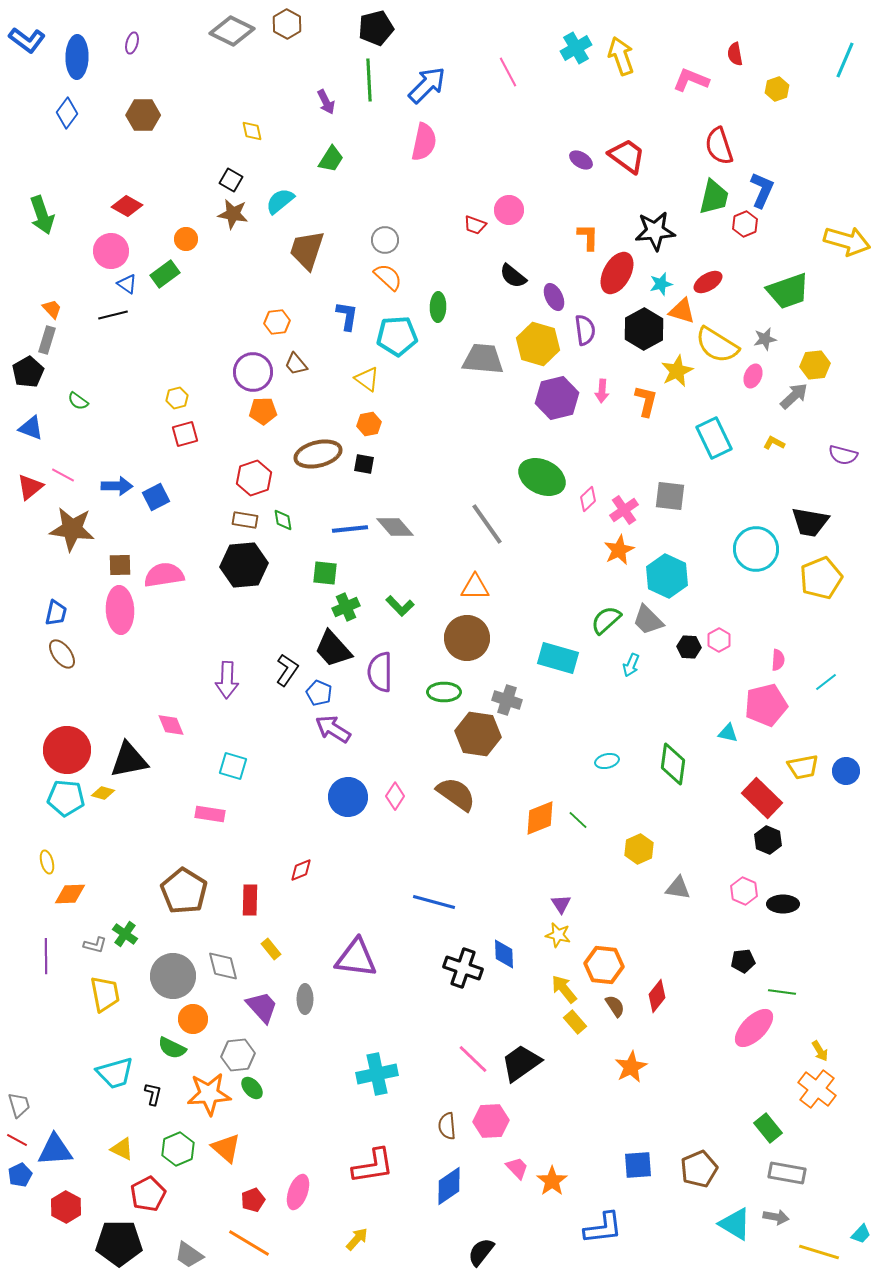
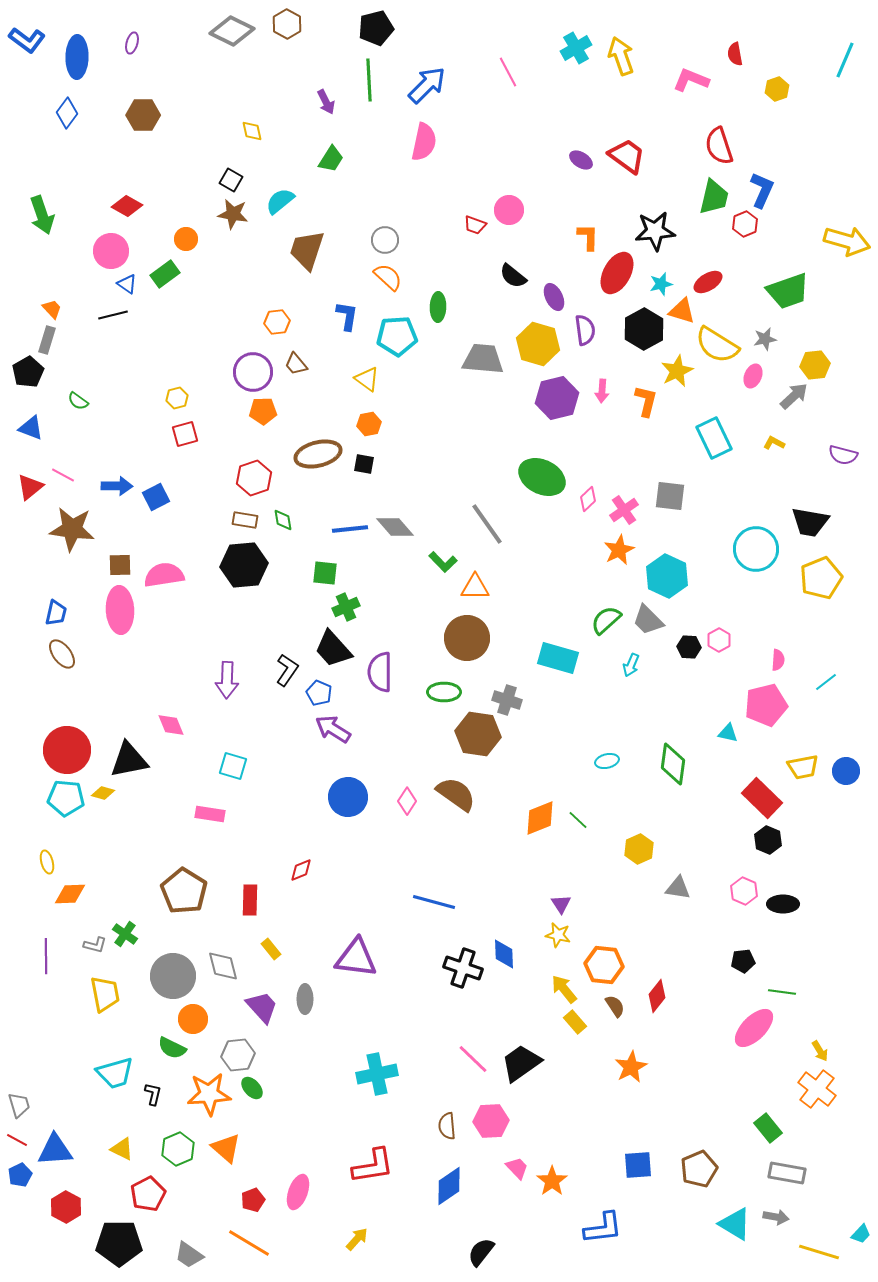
green L-shape at (400, 606): moved 43 px right, 44 px up
pink diamond at (395, 796): moved 12 px right, 5 px down
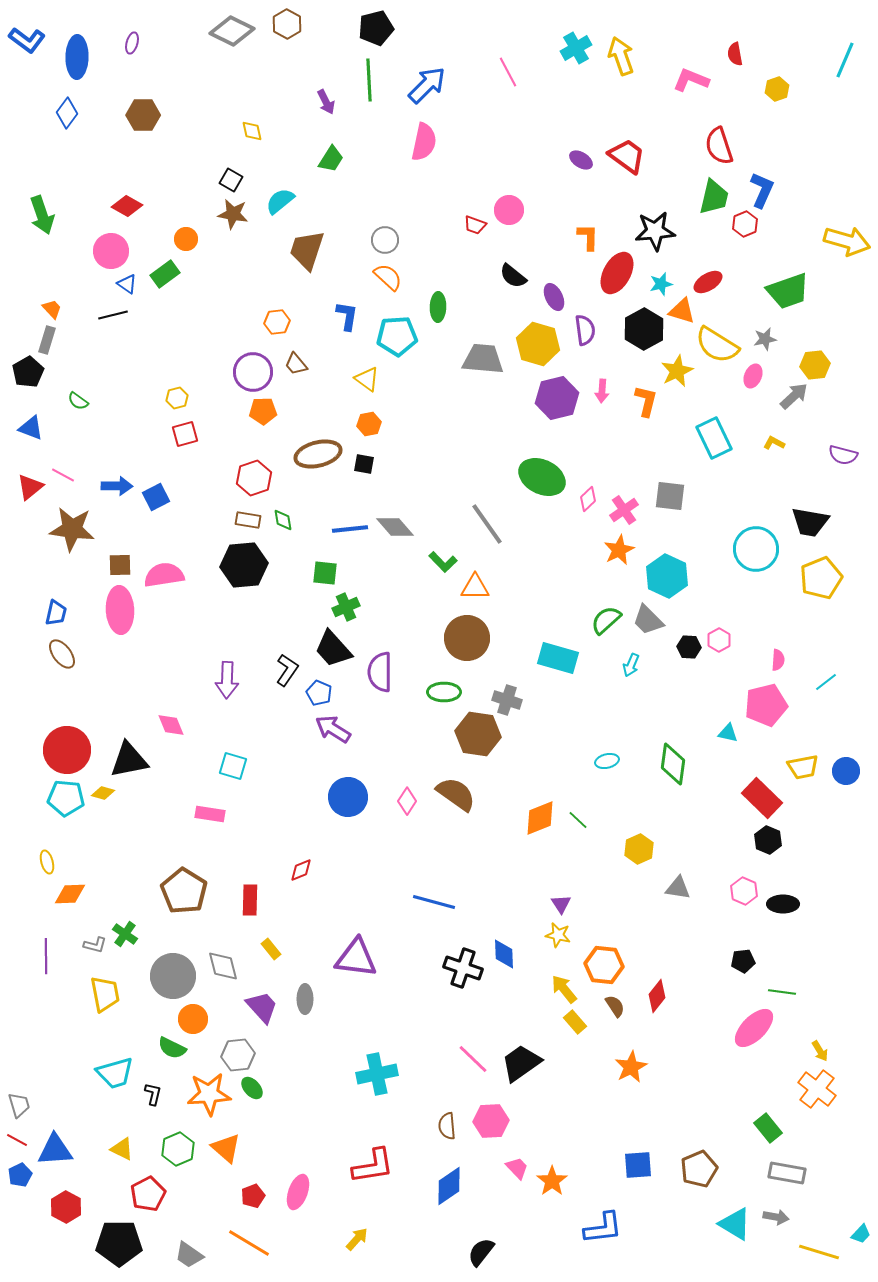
brown rectangle at (245, 520): moved 3 px right
red pentagon at (253, 1200): moved 4 px up
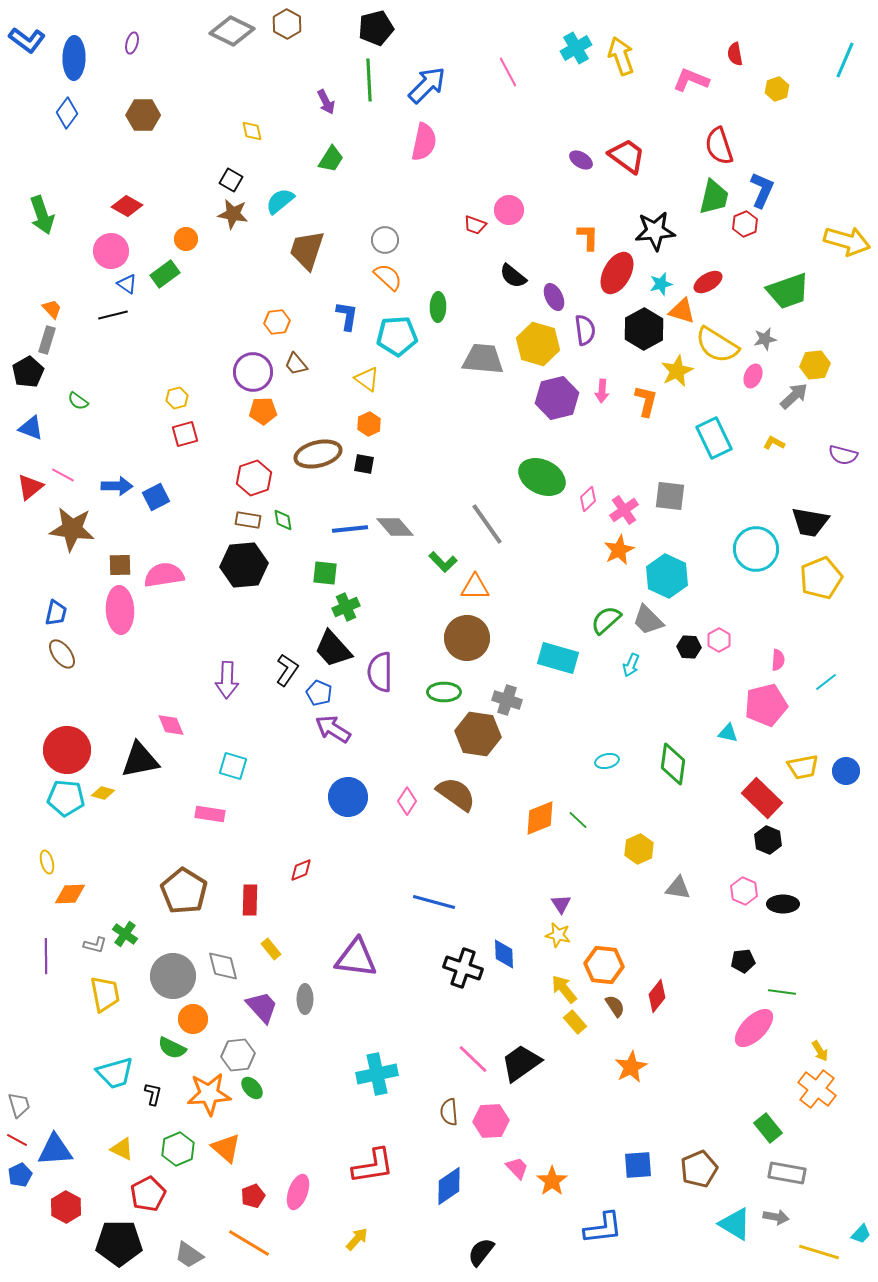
blue ellipse at (77, 57): moved 3 px left, 1 px down
orange hexagon at (369, 424): rotated 15 degrees counterclockwise
black triangle at (129, 760): moved 11 px right
brown semicircle at (447, 1126): moved 2 px right, 14 px up
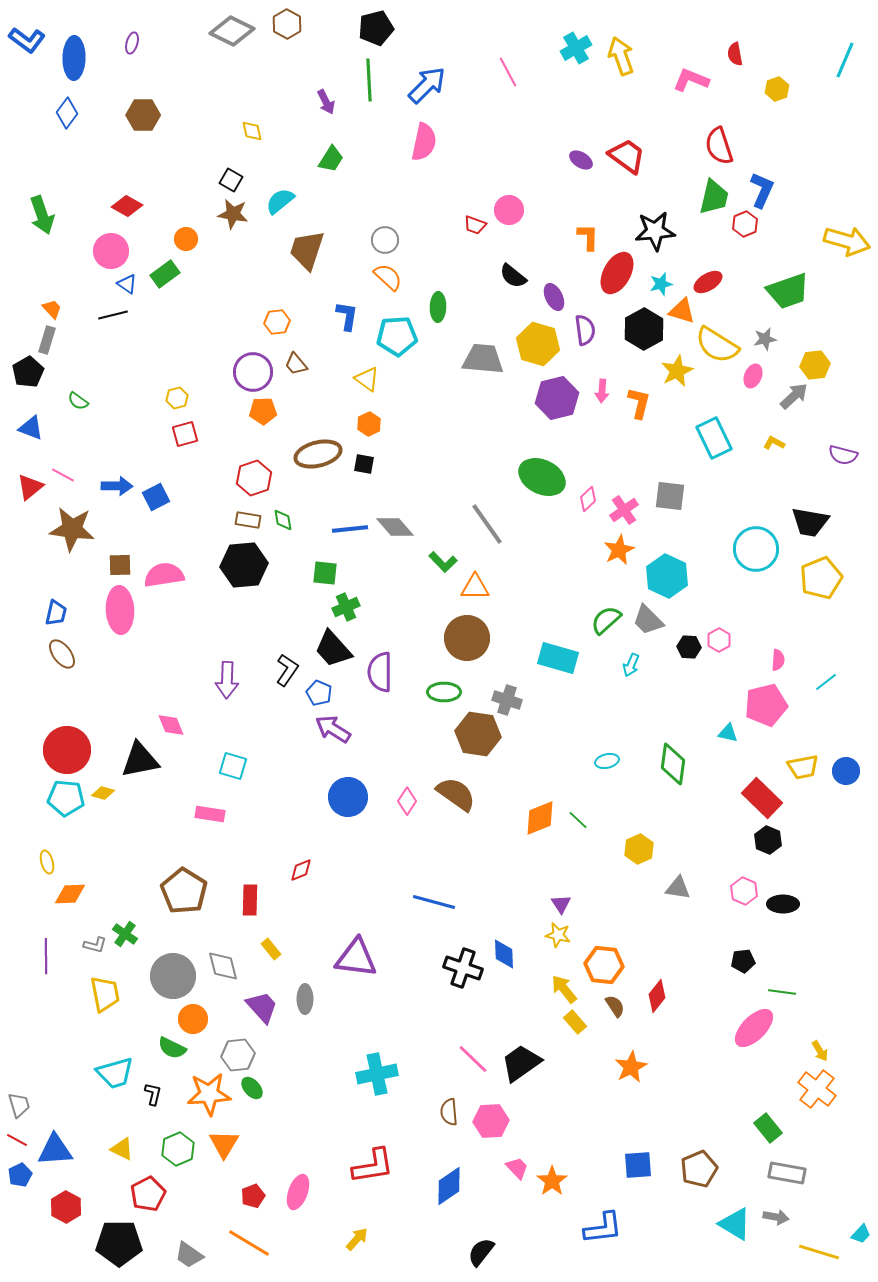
orange L-shape at (646, 401): moved 7 px left, 2 px down
orange triangle at (226, 1148): moved 2 px left, 4 px up; rotated 20 degrees clockwise
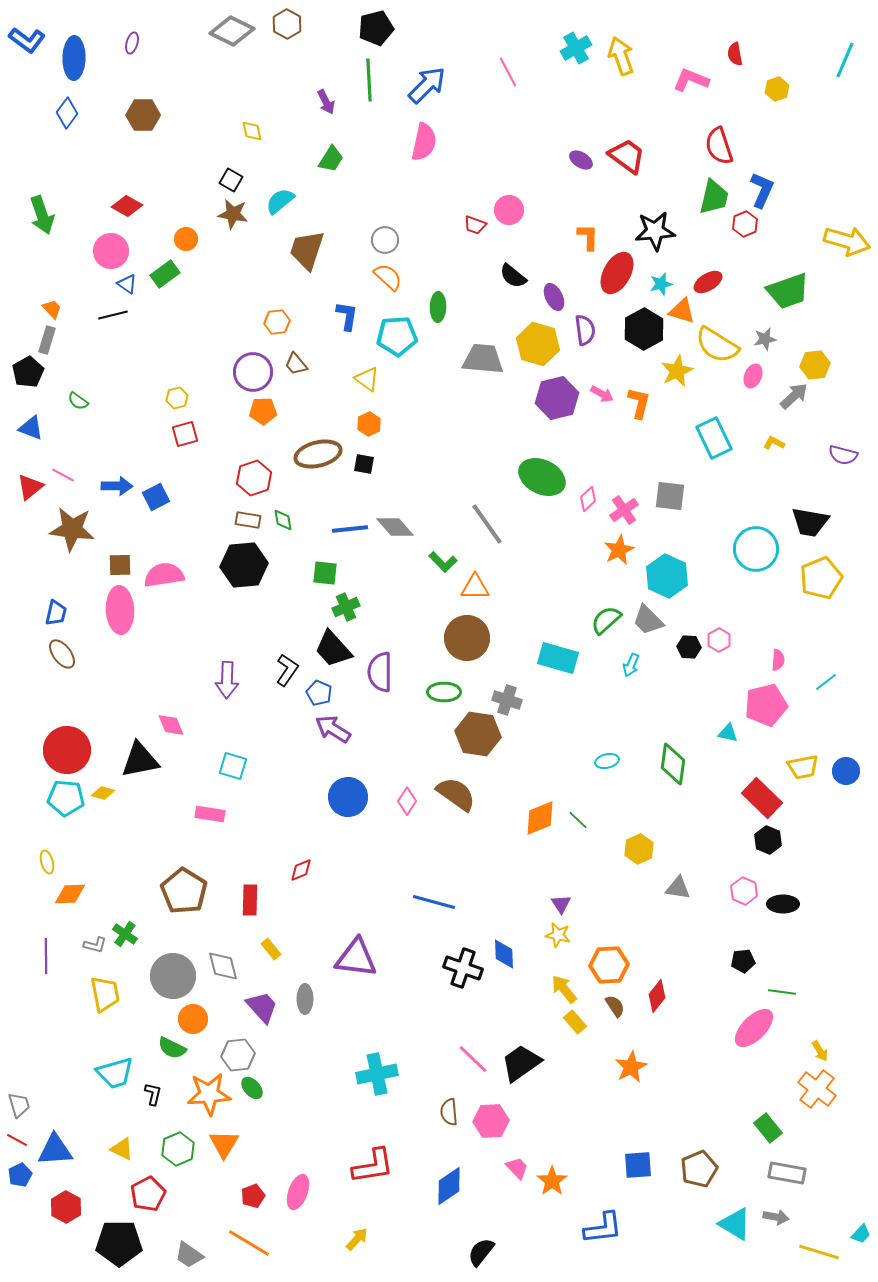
pink arrow at (602, 391): moved 3 px down; rotated 65 degrees counterclockwise
orange hexagon at (604, 965): moved 5 px right; rotated 9 degrees counterclockwise
